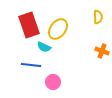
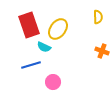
blue line: rotated 24 degrees counterclockwise
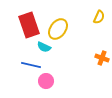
yellow semicircle: moved 1 px right; rotated 24 degrees clockwise
orange cross: moved 7 px down
blue line: rotated 30 degrees clockwise
pink circle: moved 7 px left, 1 px up
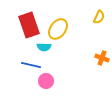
cyan semicircle: rotated 24 degrees counterclockwise
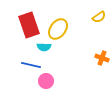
yellow semicircle: rotated 32 degrees clockwise
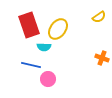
pink circle: moved 2 px right, 2 px up
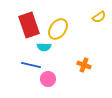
orange cross: moved 18 px left, 7 px down
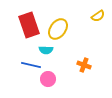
yellow semicircle: moved 1 px left, 1 px up
cyan semicircle: moved 2 px right, 3 px down
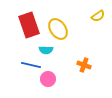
yellow ellipse: rotated 70 degrees counterclockwise
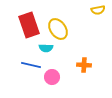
yellow semicircle: moved 6 px up; rotated 24 degrees clockwise
cyan semicircle: moved 2 px up
orange cross: rotated 16 degrees counterclockwise
pink circle: moved 4 px right, 2 px up
